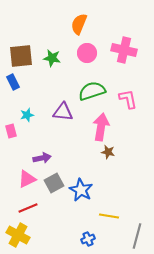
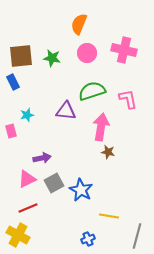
purple triangle: moved 3 px right, 1 px up
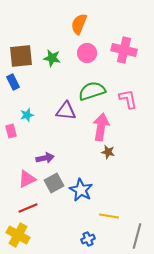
purple arrow: moved 3 px right
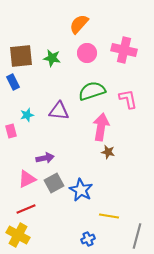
orange semicircle: rotated 20 degrees clockwise
purple triangle: moved 7 px left
red line: moved 2 px left, 1 px down
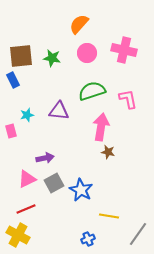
blue rectangle: moved 2 px up
gray line: moved 1 px right, 2 px up; rotated 20 degrees clockwise
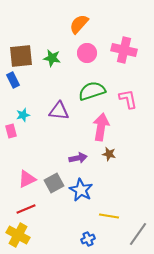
cyan star: moved 4 px left
brown star: moved 1 px right, 2 px down
purple arrow: moved 33 px right
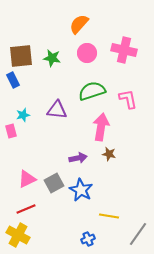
purple triangle: moved 2 px left, 1 px up
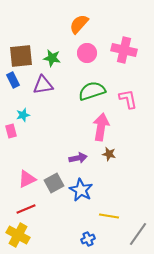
purple triangle: moved 14 px left, 25 px up; rotated 15 degrees counterclockwise
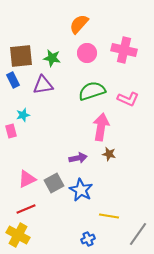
pink L-shape: rotated 125 degrees clockwise
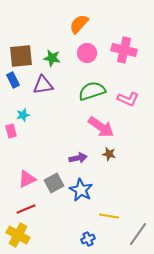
pink arrow: rotated 116 degrees clockwise
